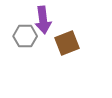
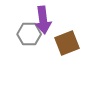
gray hexagon: moved 4 px right, 2 px up
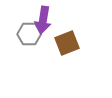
purple arrow: rotated 16 degrees clockwise
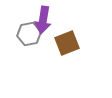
gray hexagon: rotated 10 degrees counterclockwise
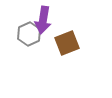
gray hexagon: rotated 15 degrees counterclockwise
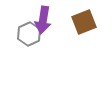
brown square: moved 17 px right, 21 px up
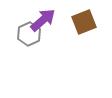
purple arrow: rotated 140 degrees counterclockwise
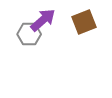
gray hexagon: rotated 25 degrees clockwise
